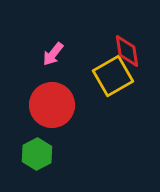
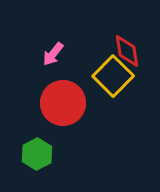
yellow square: rotated 15 degrees counterclockwise
red circle: moved 11 px right, 2 px up
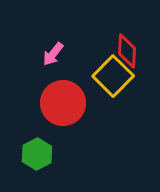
red diamond: rotated 12 degrees clockwise
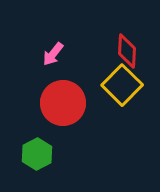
yellow square: moved 9 px right, 9 px down
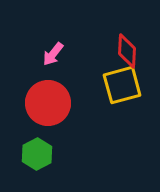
yellow square: rotated 30 degrees clockwise
red circle: moved 15 px left
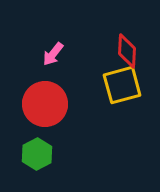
red circle: moved 3 px left, 1 px down
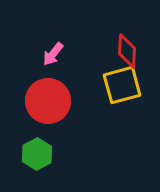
red circle: moved 3 px right, 3 px up
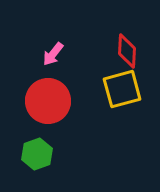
yellow square: moved 4 px down
green hexagon: rotated 8 degrees clockwise
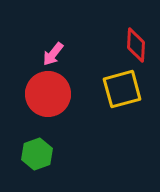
red diamond: moved 9 px right, 6 px up
red circle: moved 7 px up
